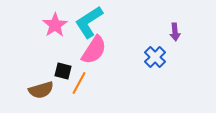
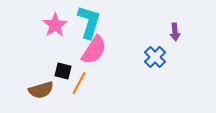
cyan L-shape: rotated 140 degrees clockwise
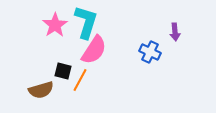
cyan L-shape: moved 3 px left
blue cross: moved 5 px left, 5 px up; rotated 20 degrees counterclockwise
orange line: moved 1 px right, 3 px up
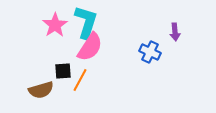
pink semicircle: moved 4 px left, 3 px up
black square: rotated 18 degrees counterclockwise
